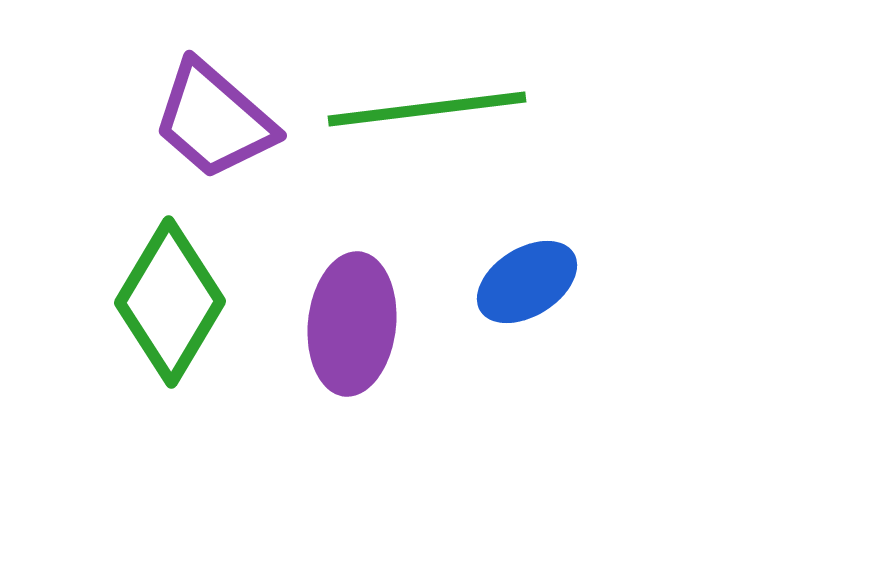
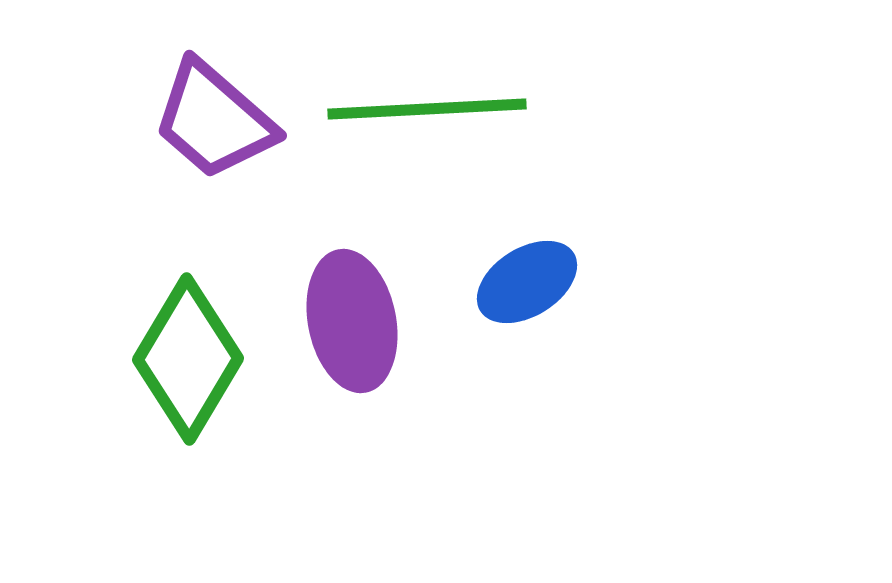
green line: rotated 4 degrees clockwise
green diamond: moved 18 px right, 57 px down
purple ellipse: moved 3 px up; rotated 17 degrees counterclockwise
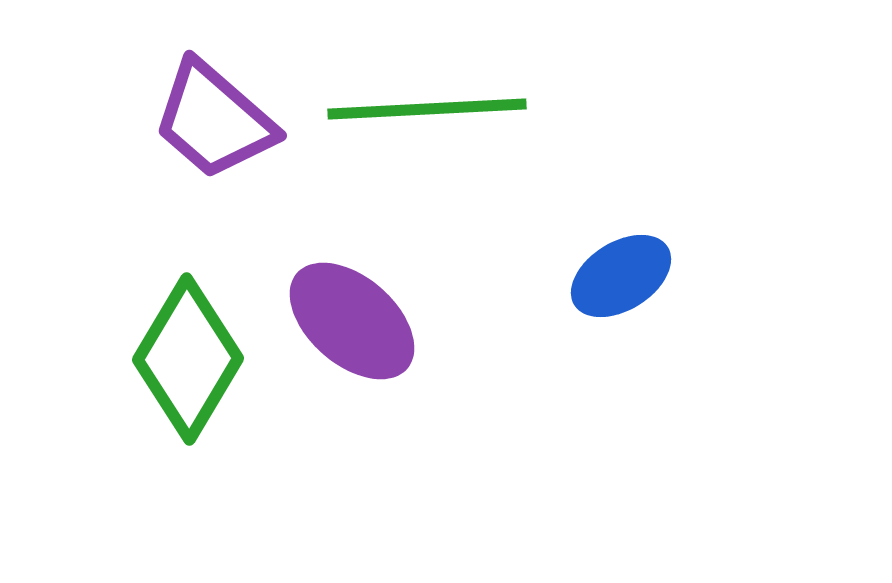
blue ellipse: moved 94 px right, 6 px up
purple ellipse: rotated 38 degrees counterclockwise
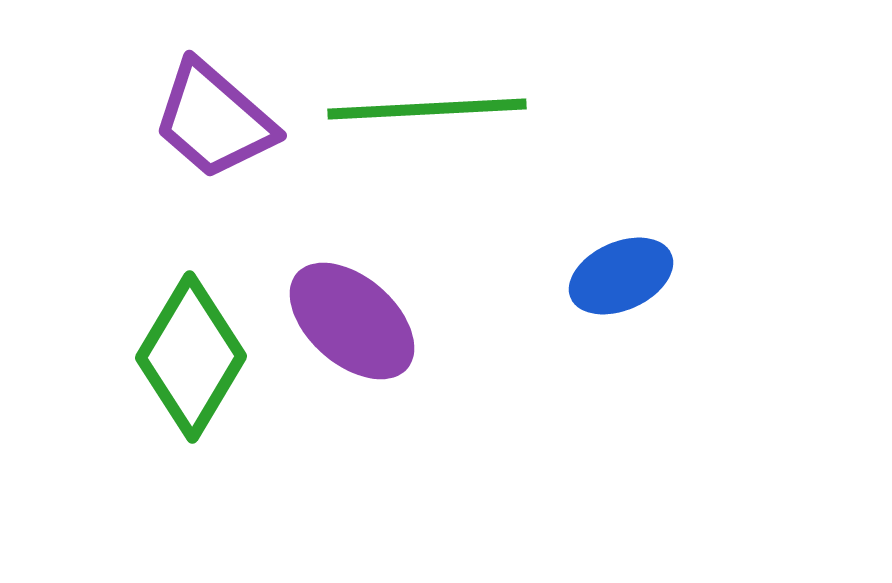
blue ellipse: rotated 8 degrees clockwise
green diamond: moved 3 px right, 2 px up
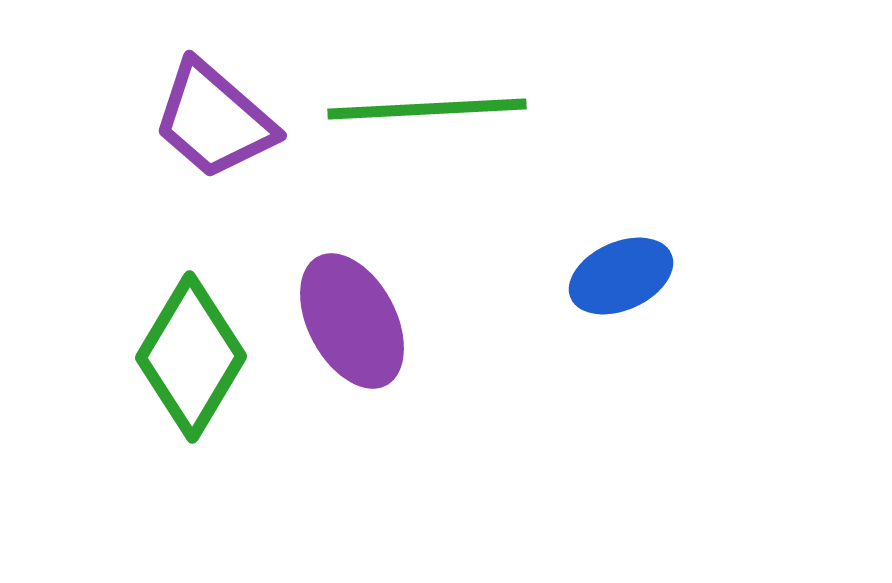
purple ellipse: rotated 21 degrees clockwise
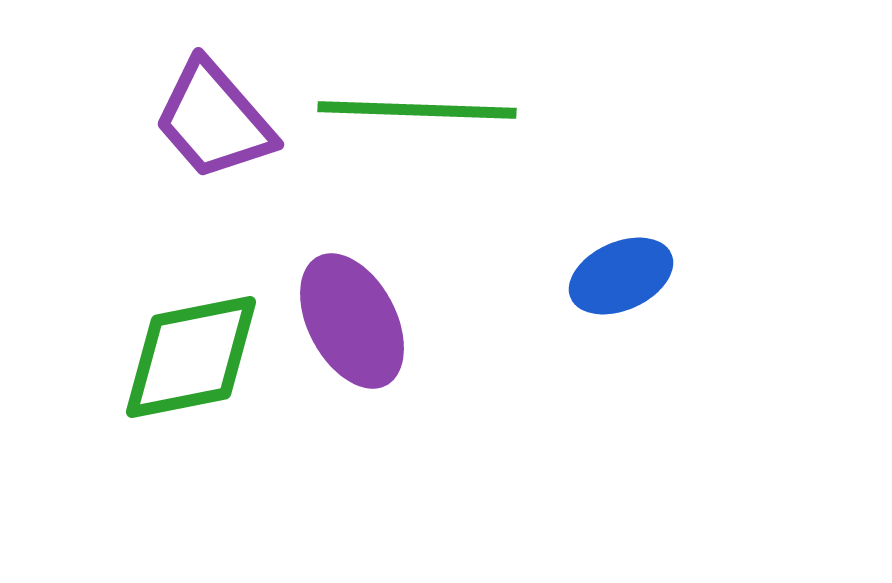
green line: moved 10 px left, 1 px down; rotated 5 degrees clockwise
purple trapezoid: rotated 8 degrees clockwise
green diamond: rotated 48 degrees clockwise
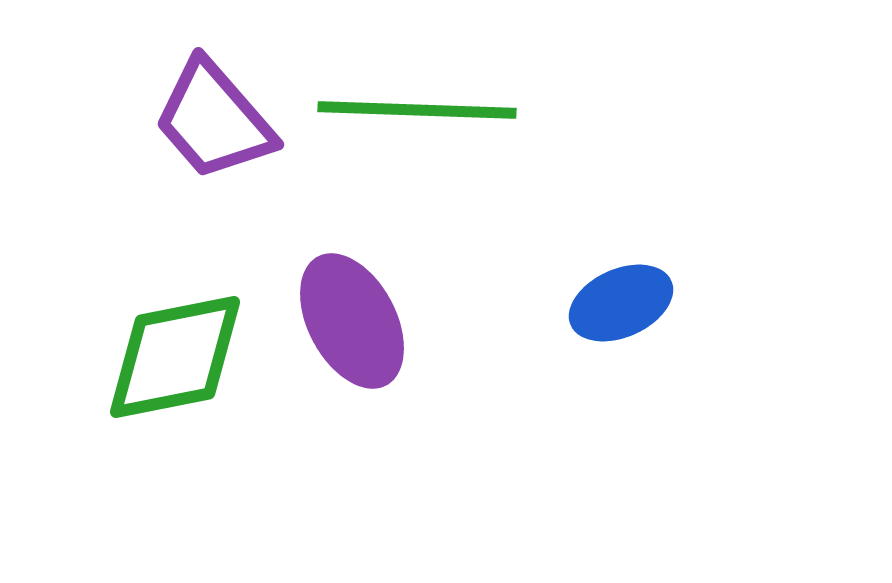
blue ellipse: moved 27 px down
green diamond: moved 16 px left
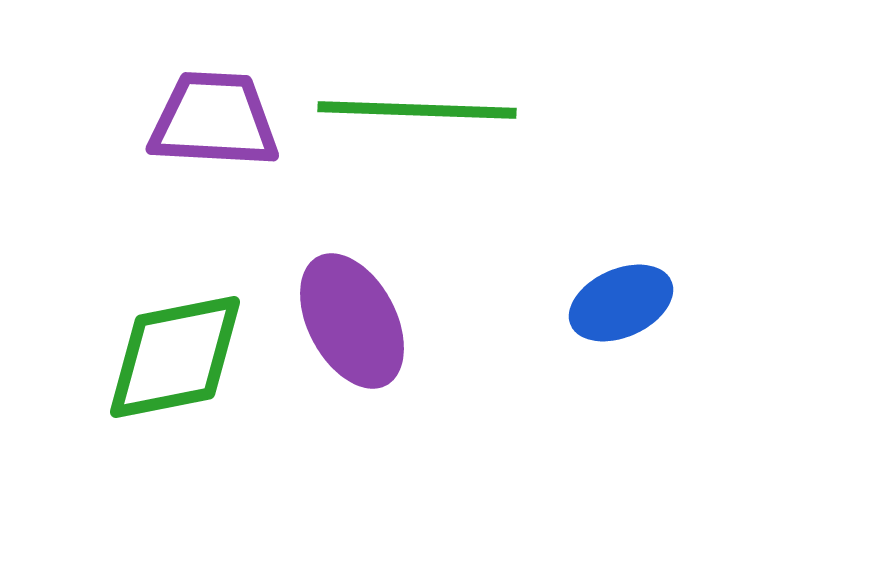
purple trapezoid: rotated 134 degrees clockwise
